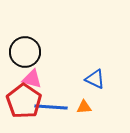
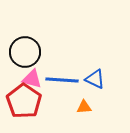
blue line: moved 11 px right, 27 px up
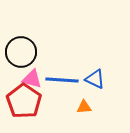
black circle: moved 4 px left
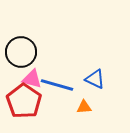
blue line: moved 5 px left, 5 px down; rotated 12 degrees clockwise
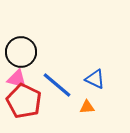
pink triangle: moved 15 px left
blue line: rotated 24 degrees clockwise
red pentagon: rotated 8 degrees counterclockwise
orange triangle: moved 3 px right
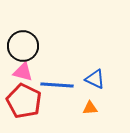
black circle: moved 2 px right, 6 px up
pink triangle: moved 6 px right, 7 px up
blue line: rotated 36 degrees counterclockwise
orange triangle: moved 3 px right, 1 px down
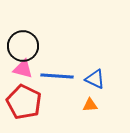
pink triangle: moved 3 px up
blue line: moved 9 px up
red pentagon: moved 1 px down
orange triangle: moved 3 px up
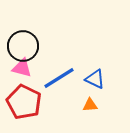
pink triangle: moved 1 px left, 1 px up
blue line: moved 2 px right, 2 px down; rotated 36 degrees counterclockwise
